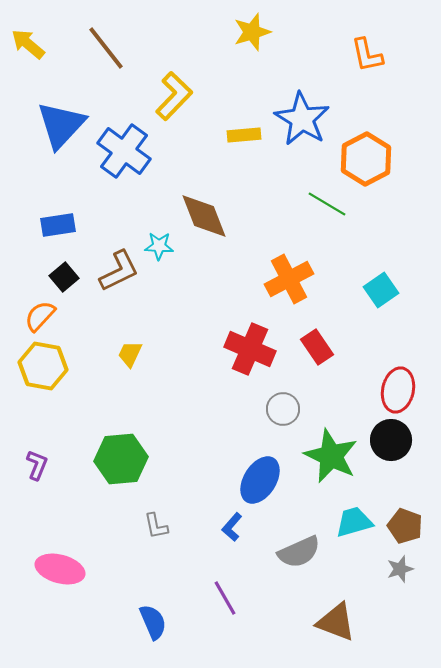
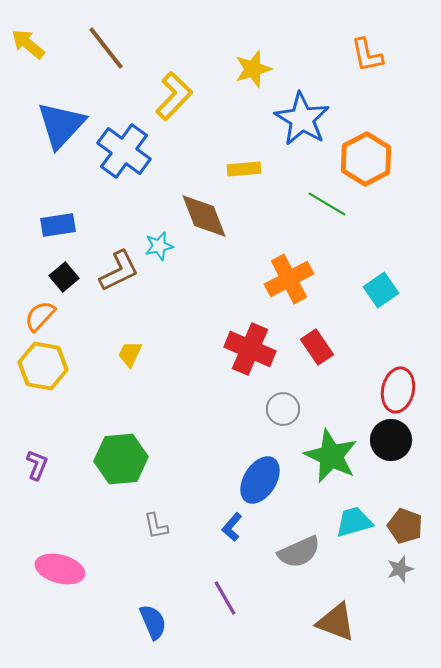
yellow star: moved 1 px right, 37 px down
yellow rectangle: moved 34 px down
cyan star: rotated 16 degrees counterclockwise
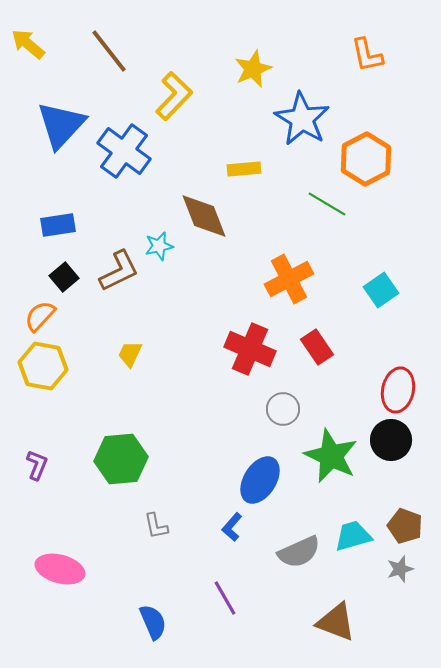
brown line: moved 3 px right, 3 px down
yellow star: rotated 6 degrees counterclockwise
cyan trapezoid: moved 1 px left, 14 px down
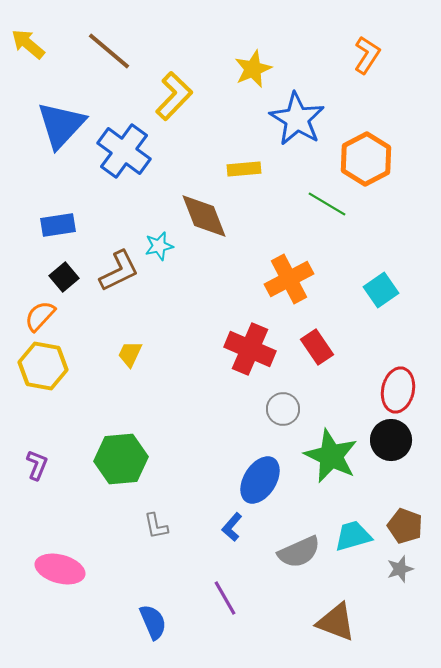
brown line: rotated 12 degrees counterclockwise
orange L-shape: rotated 135 degrees counterclockwise
blue star: moved 5 px left
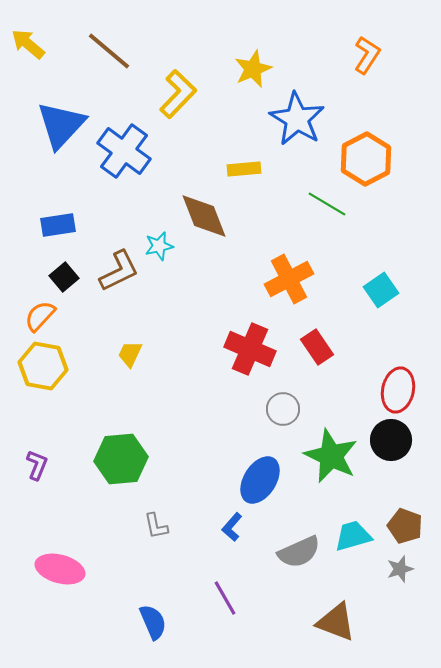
yellow L-shape: moved 4 px right, 2 px up
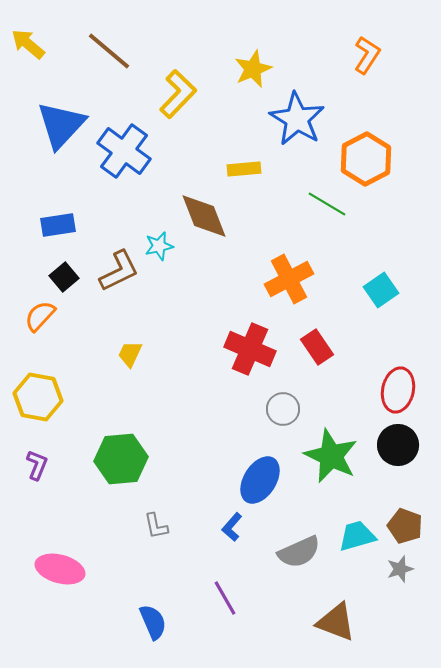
yellow hexagon: moved 5 px left, 31 px down
black circle: moved 7 px right, 5 px down
cyan trapezoid: moved 4 px right
